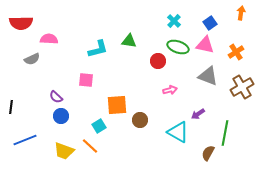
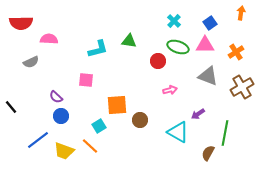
pink triangle: rotated 12 degrees counterclockwise
gray semicircle: moved 1 px left, 3 px down
black line: rotated 48 degrees counterclockwise
blue line: moved 13 px right; rotated 15 degrees counterclockwise
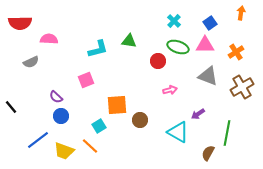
red semicircle: moved 1 px left
pink square: rotated 28 degrees counterclockwise
green line: moved 2 px right
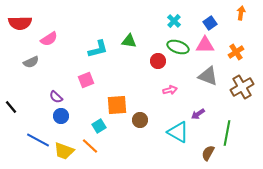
pink semicircle: rotated 144 degrees clockwise
blue line: rotated 65 degrees clockwise
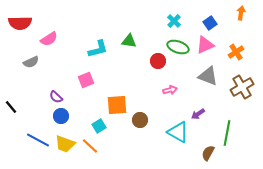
pink triangle: rotated 24 degrees counterclockwise
yellow trapezoid: moved 1 px right, 7 px up
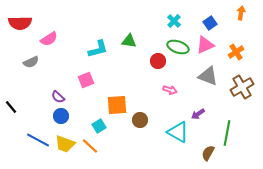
pink arrow: rotated 32 degrees clockwise
purple semicircle: moved 2 px right
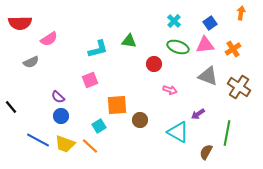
pink triangle: rotated 18 degrees clockwise
orange cross: moved 3 px left, 3 px up
red circle: moved 4 px left, 3 px down
pink square: moved 4 px right
brown cross: moved 3 px left; rotated 25 degrees counterclockwise
brown semicircle: moved 2 px left, 1 px up
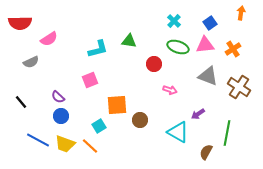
black line: moved 10 px right, 5 px up
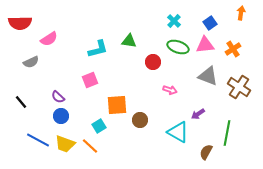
red circle: moved 1 px left, 2 px up
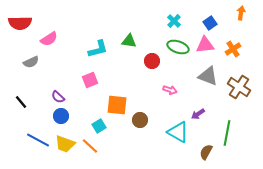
red circle: moved 1 px left, 1 px up
orange square: rotated 10 degrees clockwise
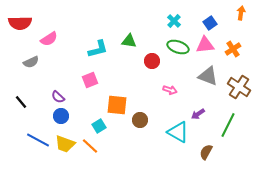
green line: moved 1 px right, 8 px up; rotated 15 degrees clockwise
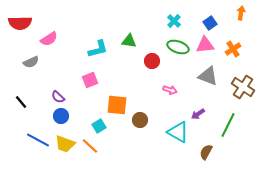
brown cross: moved 4 px right
